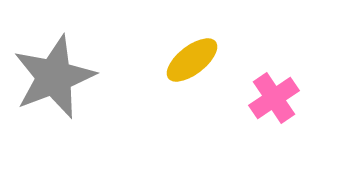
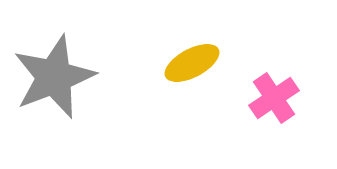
yellow ellipse: moved 3 px down; rotated 10 degrees clockwise
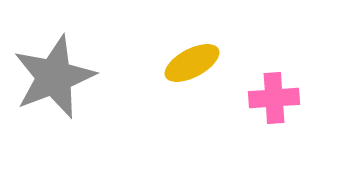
pink cross: rotated 30 degrees clockwise
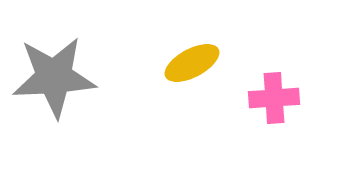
gray star: rotated 18 degrees clockwise
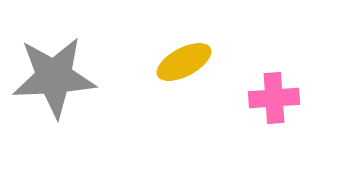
yellow ellipse: moved 8 px left, 1 px up
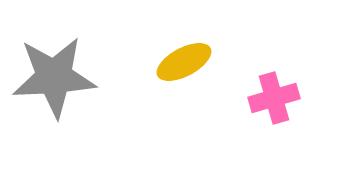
pink cross: rotated 12 degrees counterclockwise
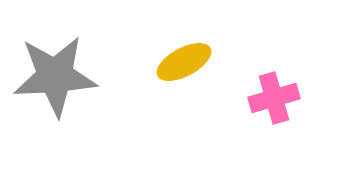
gray star: moved 1 px right, 1 px up
